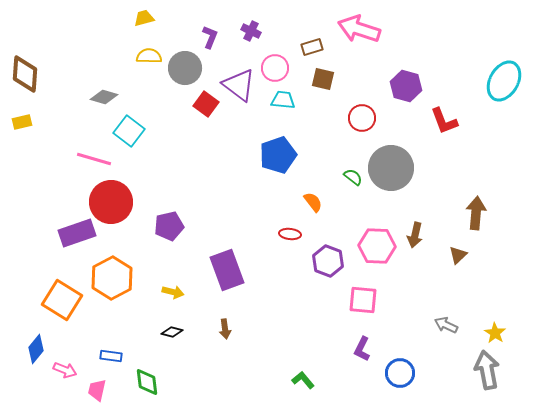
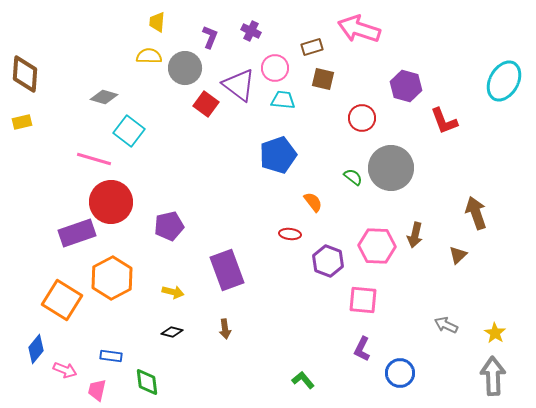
yellow trapezoid at (144, 18): moved 13 px right, 4 px down; rotated 70 degrees counterclockwise
brown arrow at (476, 213): rotated 24 degrees counterclockwise
gray arrow at (487, 370): moved 6 px right, 6 px down; rotated 9 degrees clockwise
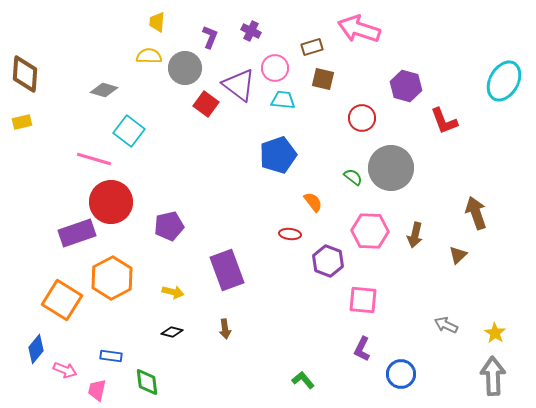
gray diamond at (104, 97): moved 7 px up
pink hexagon at (377, 246): moved 7 px left, 15 px up
blue circle at (400, 373): moved 1 px right, 1 px down
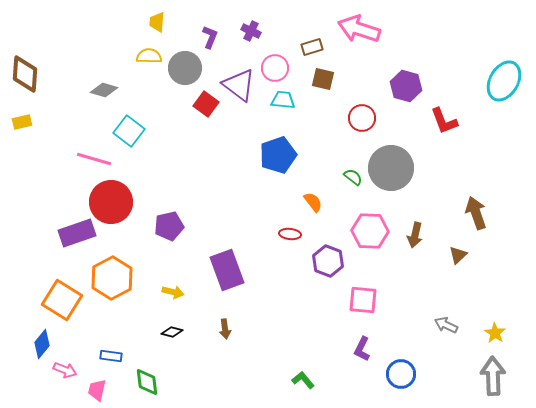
blue diamond at (36, 349): moved 6 px right, 5 px up
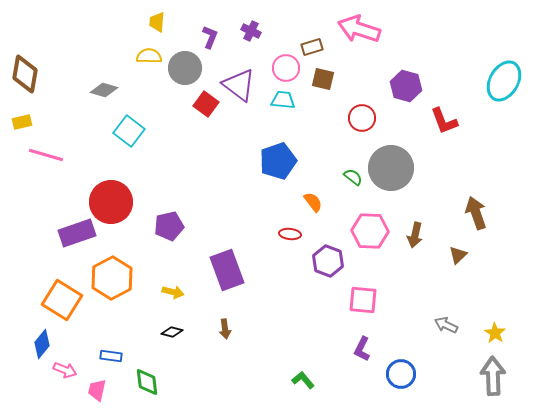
pink circle at (275, 68): moved 11 px right
brown diamond at (25, 74): rotated 6 degrees clockwise
blue pentagon at (278, 155): moved 6 px down
pink line at (94, 159): moved 48 px left, 4 px up
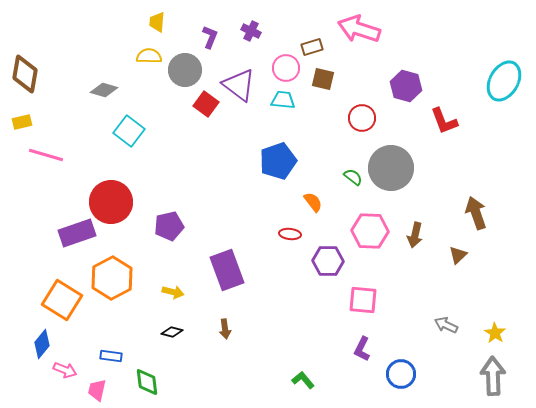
gray circle at (185, 68): moved 2 px down
purple hexagon at (328, 261): rotated 20 degrees counterclockwise
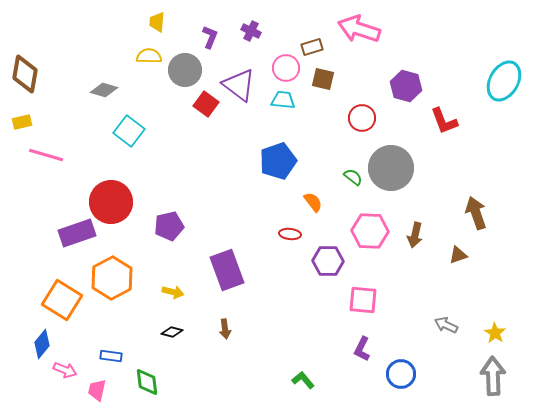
brown triangle at (458, 255): rotated 24 degrees clockwise
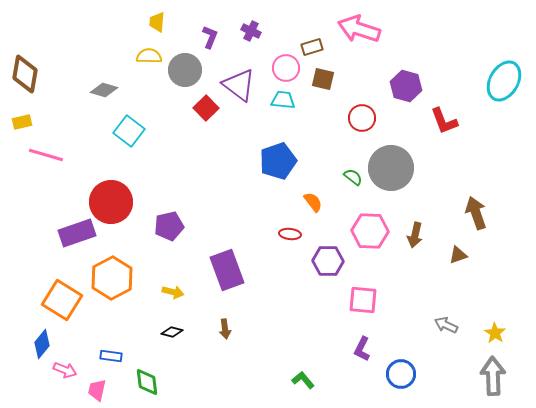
red square at (206, 104): moved 4 px down; rotated 10 degrees clockwise
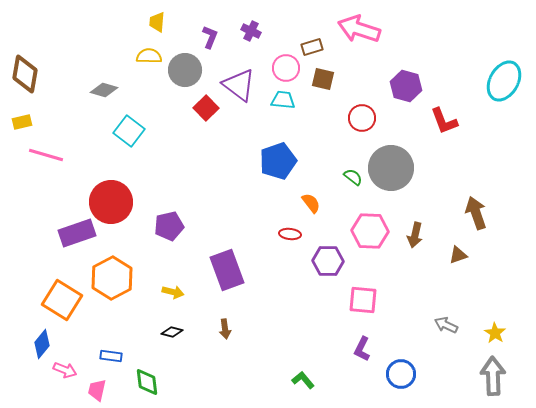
orange semicircle at (313, 202): moved 2 px left, 1 px down
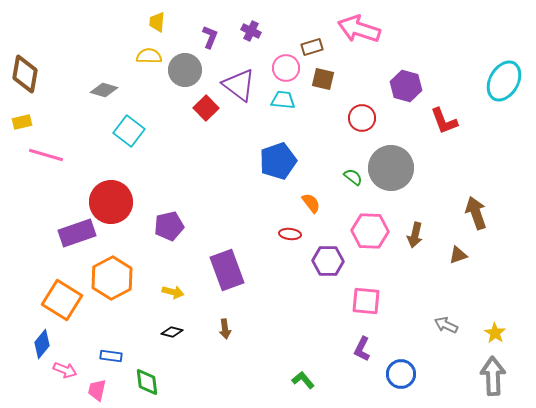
pink square at (363, 300): moved 3 px right, 1 px down
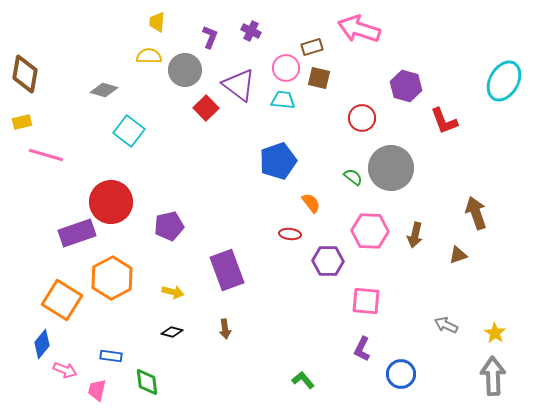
brown square at (323, 79): moved 4 px left, 1 px up
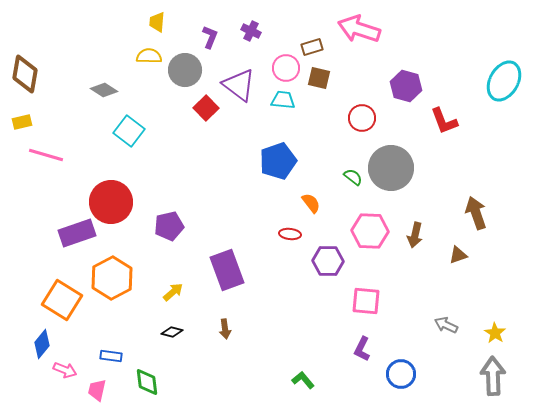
gray diamond at (104, 90): rotated 16 degrees clockwise
yellow arrow at (173, 292): rotated 55 degrees counterclockwise
